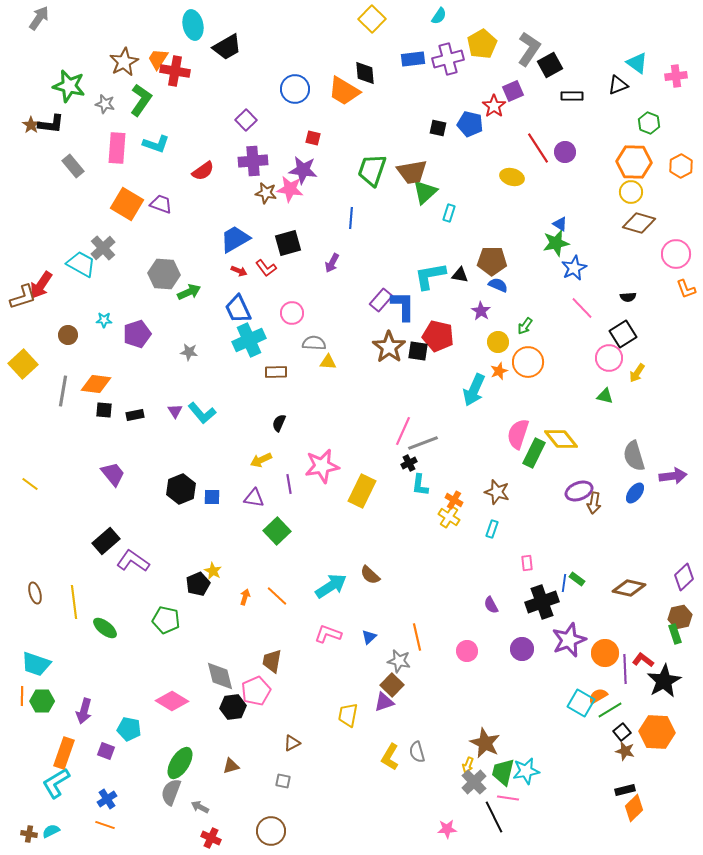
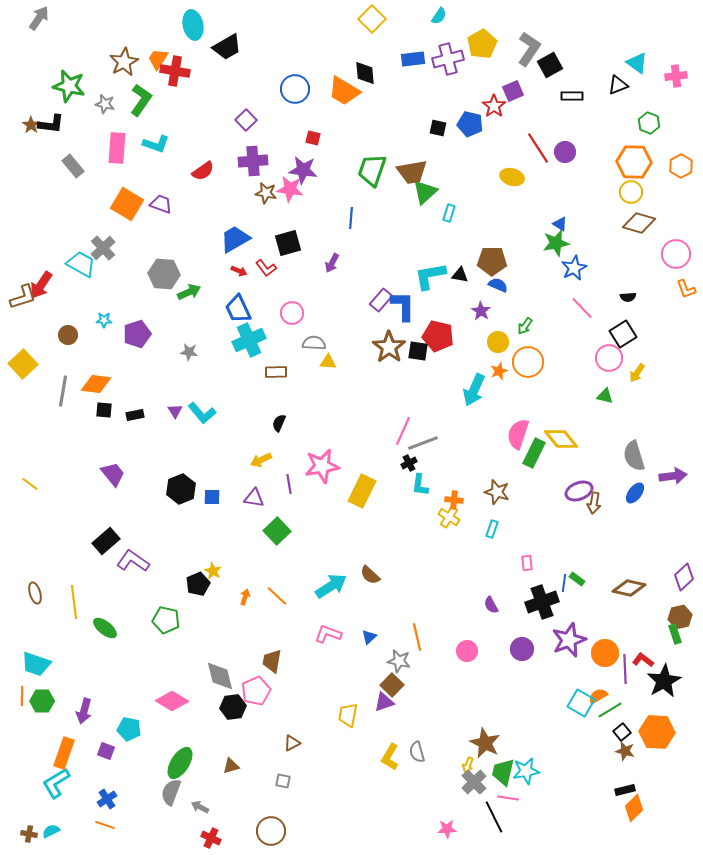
orange cross at (454, 500): rotated 24 degrees counterclockwise
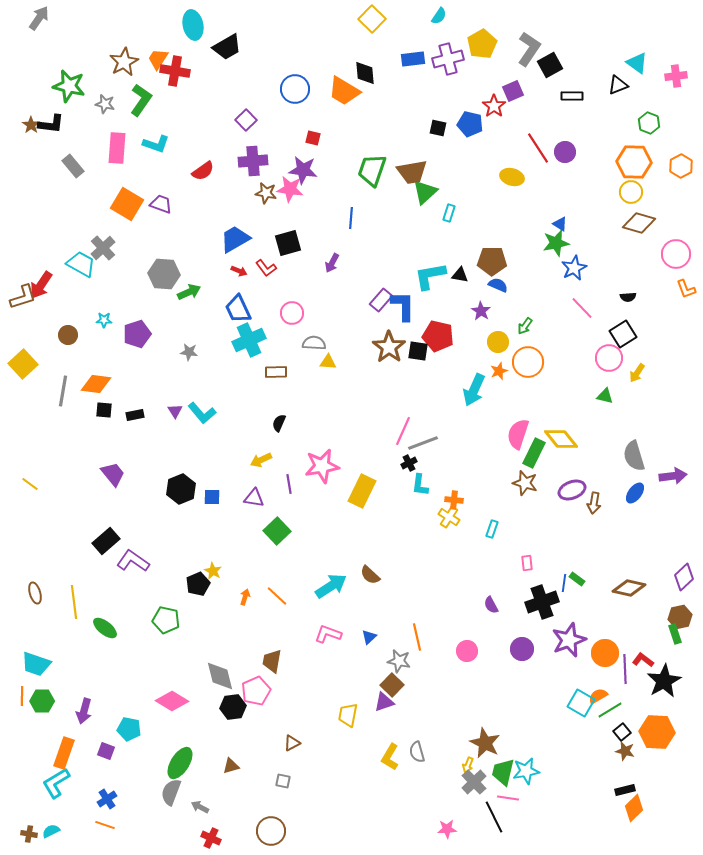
purple ellipse at (579, 491): moved 7 px left, 1 px up
brown star at (497, 492): moved 28 px right, 9 px up
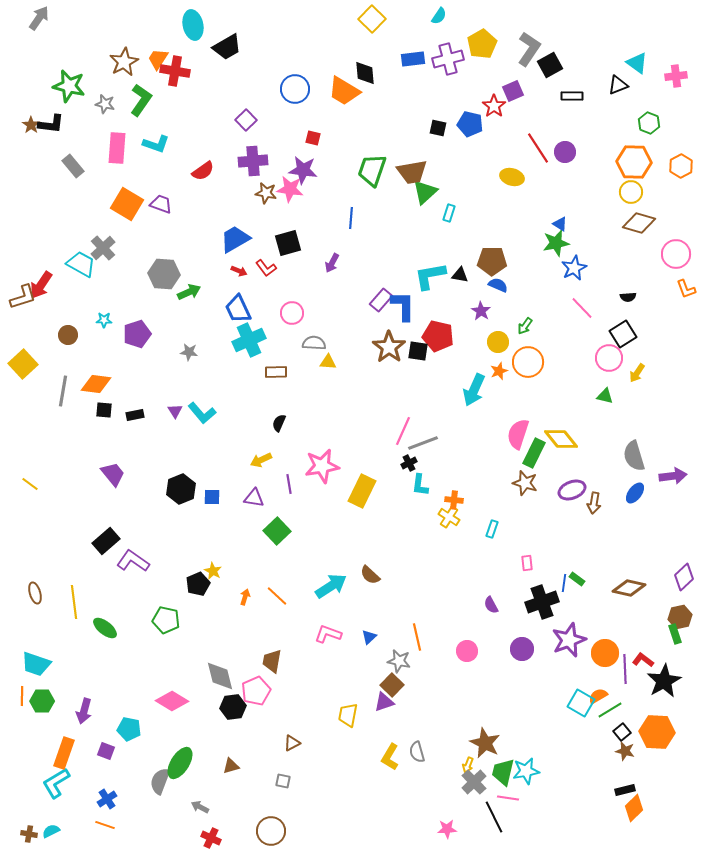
gray semicircle at (171, 792): moved 11 px left, 11 px up
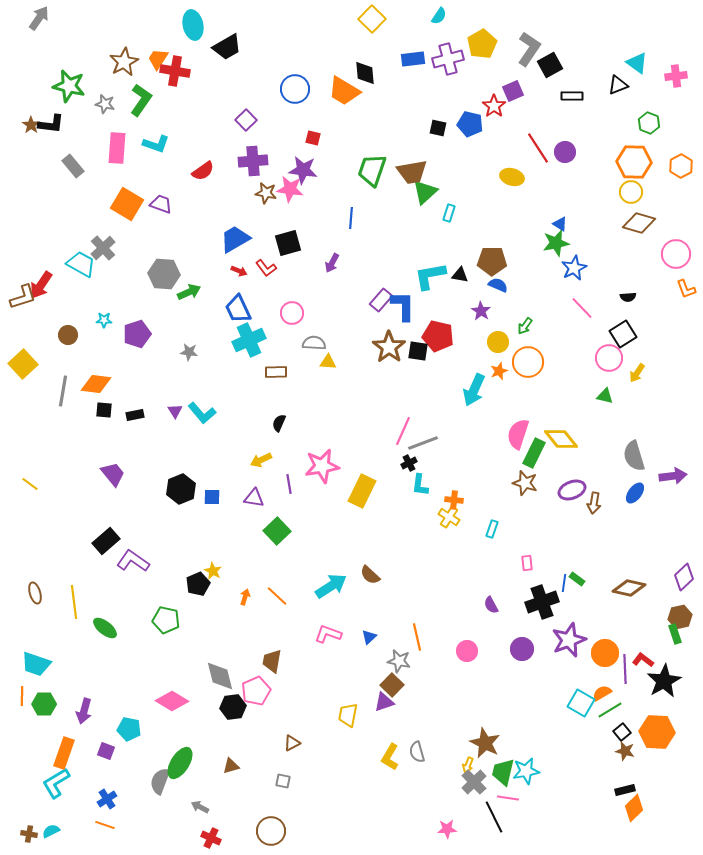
orange semicircle at (598, 696): moved 4 px right, 3 px up
green hexagon at (42, 701): moved 2 px right, 3 px down
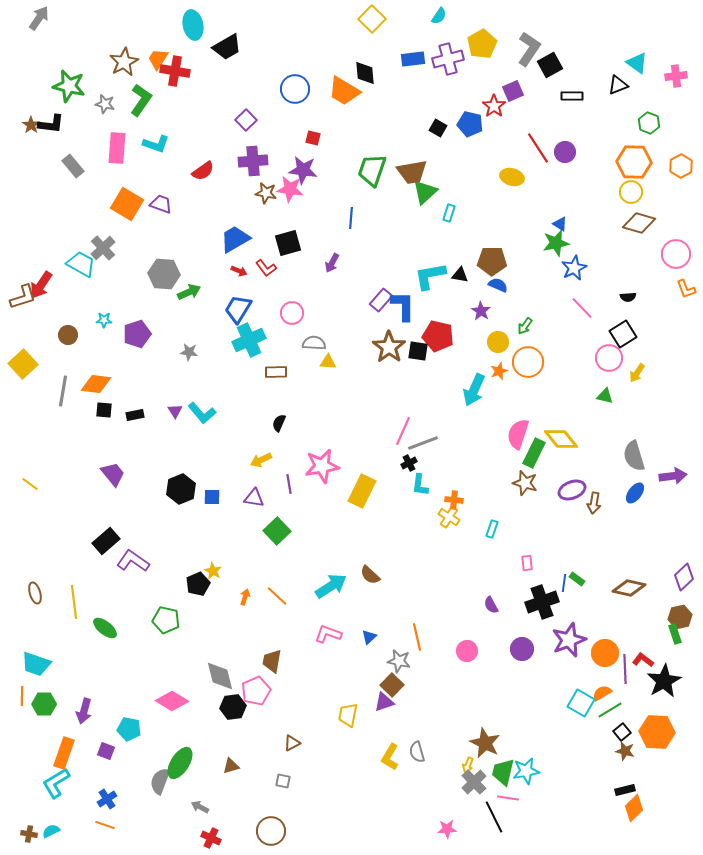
black square at (438, 128): rotated 18 degrees clockwise
blue trapezoid at (238, 309): rotated 56 degrees clockwise
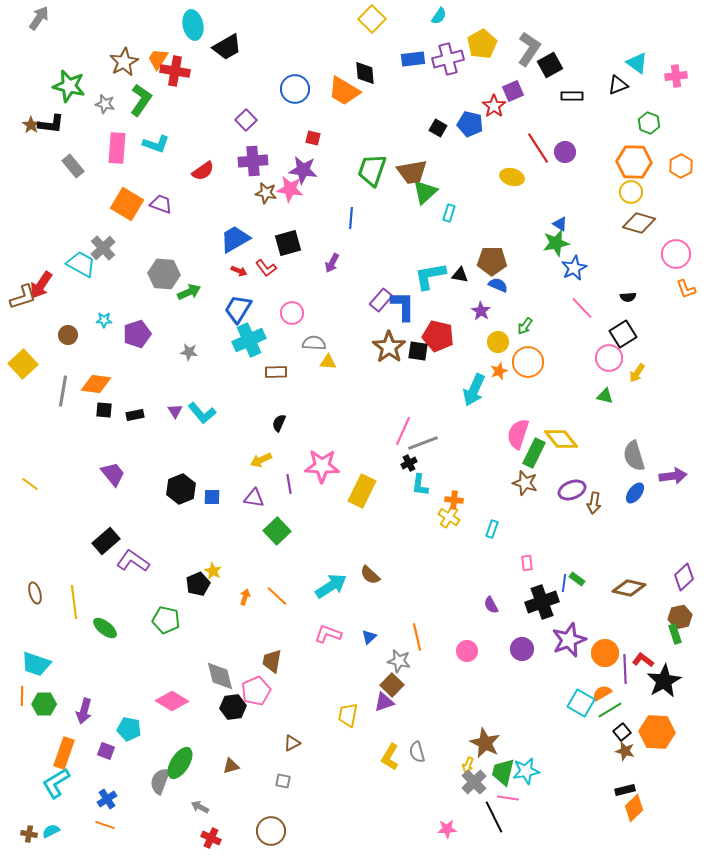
pink star at (322, 466): rotated 12 degrees clockwise
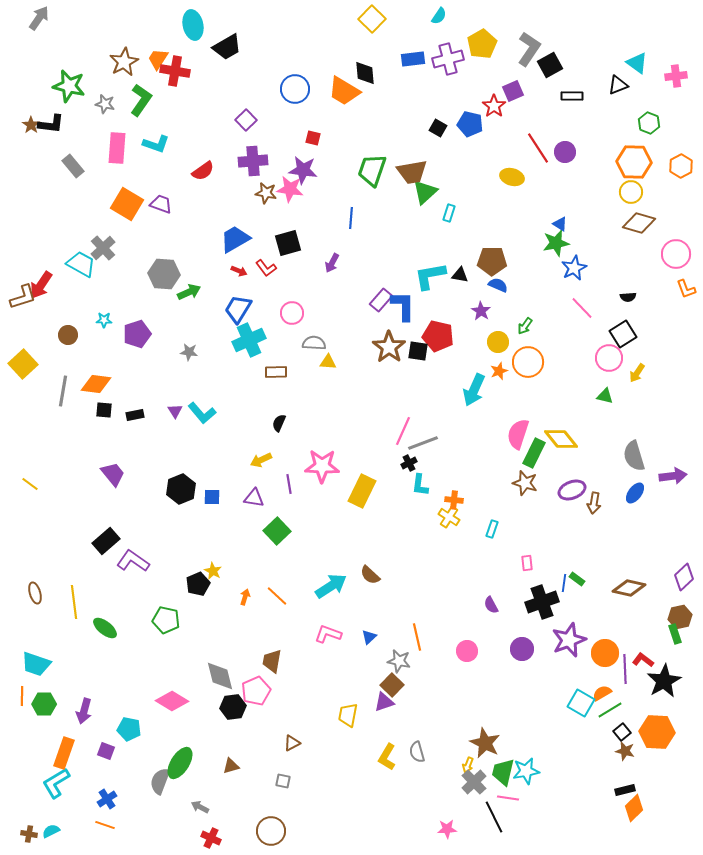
yellow L-shape at (390, 757): moved 3 px left
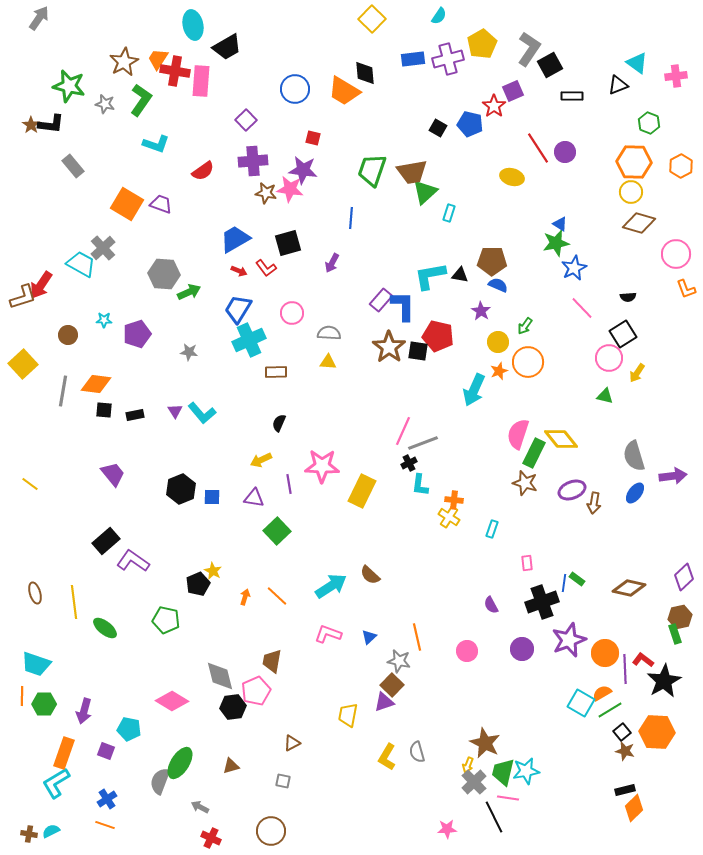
pink rectangle at (117, 148): moved 84 px right, 67 px up
gray semicircle at (314, 343): moved 15 px right, 10 px up
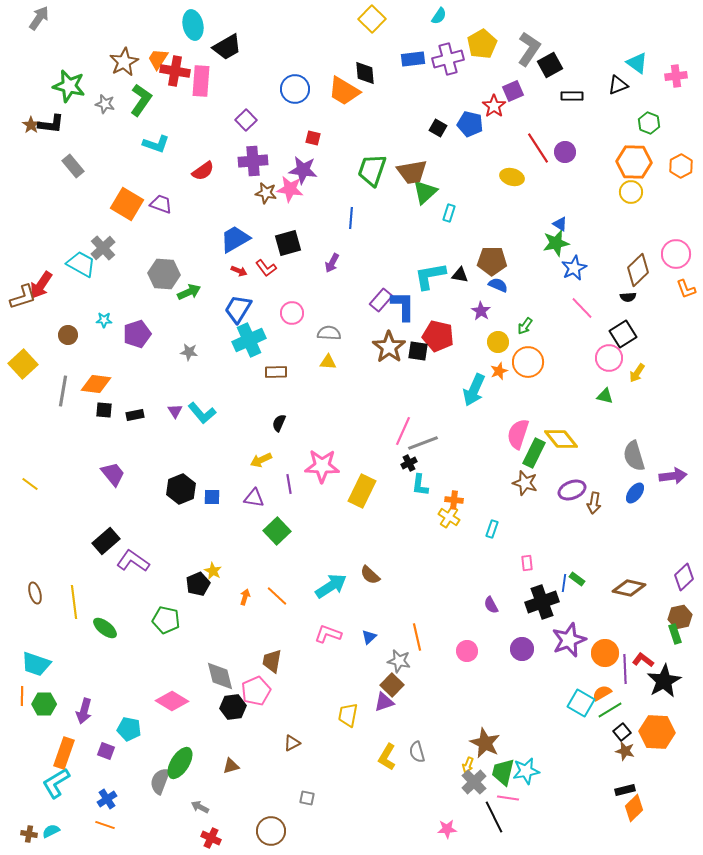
brown diamond at (639, 223): moved 1 px left, 47 px down; rotated 60 degrees counterclockwise
gray square at (283, 781): moved 24 px right, 17 px down
